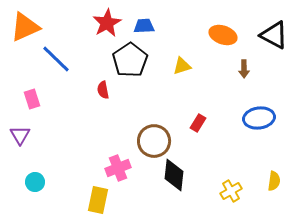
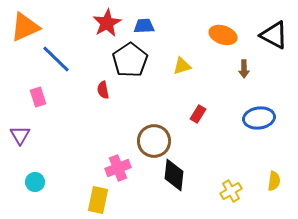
pink rectangle: moved 6 px right, 2 px up
red rectangle: moved 9 px up
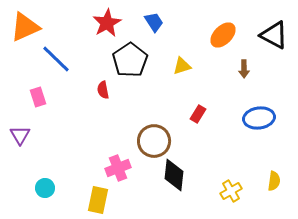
blue trapezoid: moved 10 px right, 4 px up; rotated 60 degrees clockwise
orange ellipse: rotated 64 degrees counterclockwise
cyan circle: moved 10 px right, 6 px down
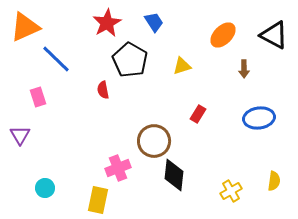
black pentagon: rotated 8 degrees counterclockwise
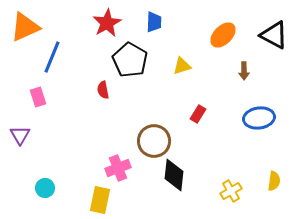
blue trapezoid: rotated 35 degrees clockwise
blue line: moved 4 px left, 2 px up; rotated 68 degrees clockwise
brown arrow: moved 2 px down
yellow rectangle: moved 2 px right
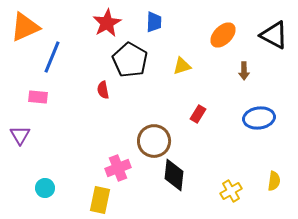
pink rectangle: rotated 66 degrees counterclockwise
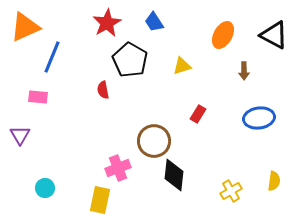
blue trapezoid: rotated 145 degrees clockwise
orange ellipse: rotated 16 degrees counterclockwise
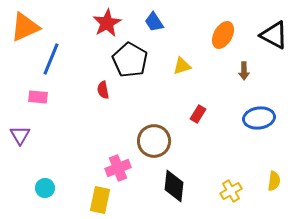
blue line: moved 1 px left, 2 px down
black diamond: moved 11 px down
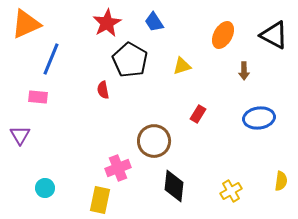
orange triangle: moved 1 px right, 3 px up
yellow semicircle: moved 7 px right
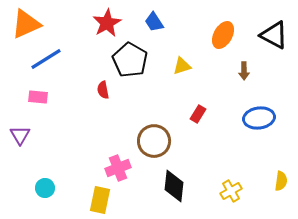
blue line: moved 5 px left; rotated 36 degrees clockwise
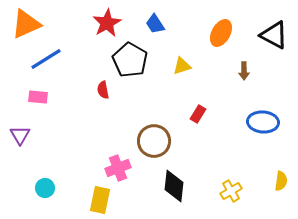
blue trapezoid: moved 1 px right, 2 px down
orange ellipse: moved 2 px left, 2 px up
blue ellipse: moved 4 px right, 4 px down; rotated 12 degrees clockwise
